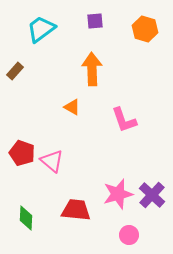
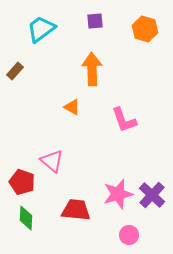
red pentagon: moved 29 px down
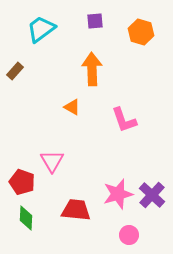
orange hexagon: moved 4 px left, 3 px down
pink triangle: rotated 20 degrees clockwise
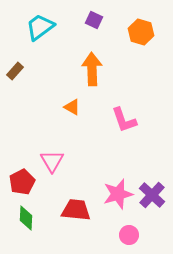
purple square: moved 1 px left, 1 px up; rotated 30 degrees clockwise
cyan trapezoid: moved 1 px left, 2 px up
red pentagon: rotated 25 degrees clockwise
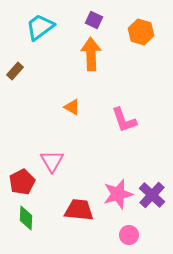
orange arrow: moved 1 px left, 15 px up
red trapezoid: moved 3 px right
